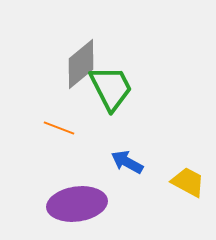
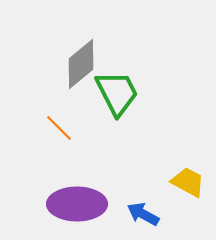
green trapezoid: moved 6 px right, 5 px down
orange line: rotated 24 degrees clockwise
blue arrow: moved 16 px right, 52 px down
purple ellipse: rotated 8 degrees clockwise
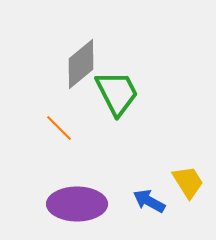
yellow trapezoid: rotated 30 degrees clockwise
blue arrow: moved 6 px right, 13 px up
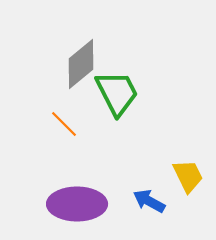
orange line: moved 5 px right, 4 px up
yellow trapezoid: moved 6 px up; rotated 6 degrees clockwise
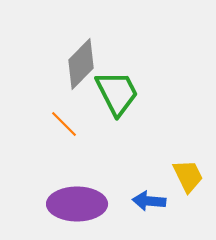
gray diamond: rotated 6 degrees counterclockwise
blue arrow: rotated 24 degrees counterclockwise
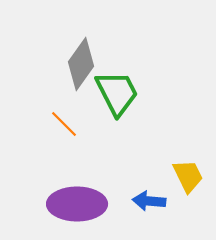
gray diamond: rotated 9 degrees counterclockwise
